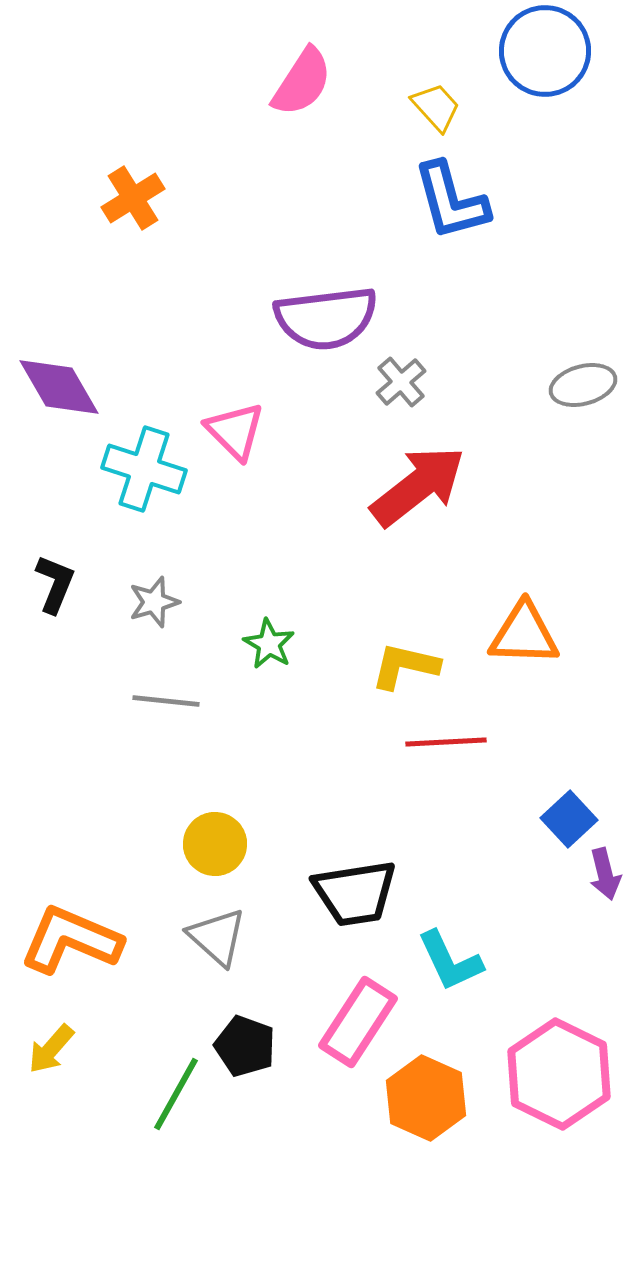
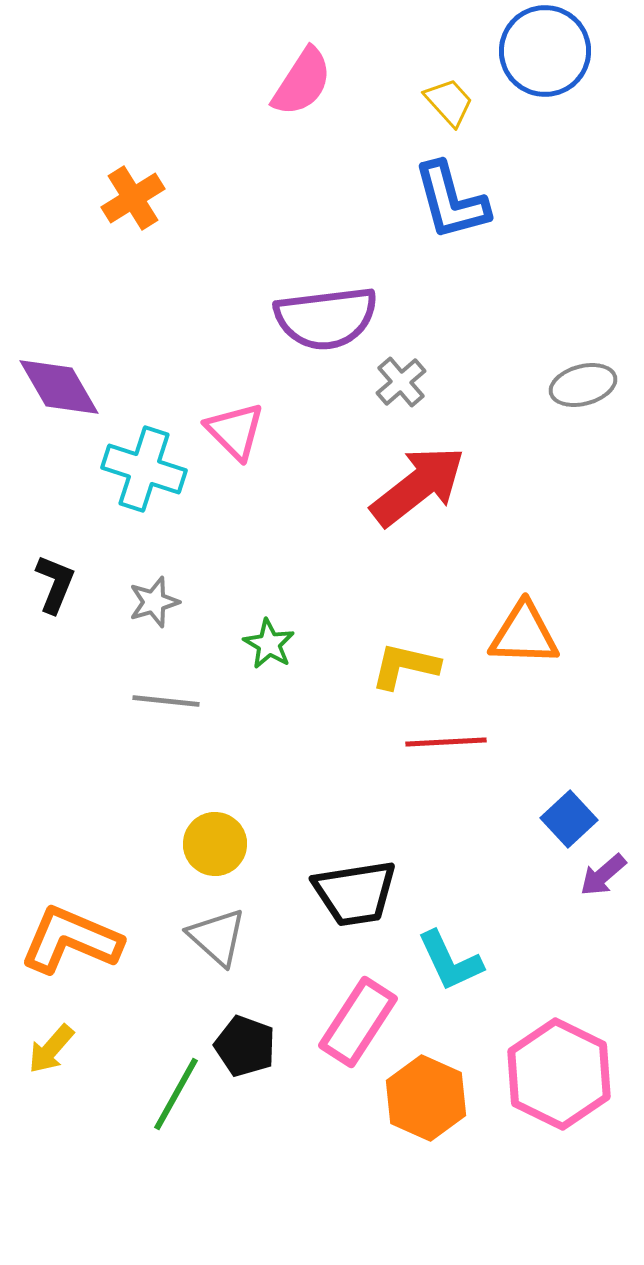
yellow trapezoid: moved 13 px right, 5 px up
purple arrow: moved 2 px left, 1 px down; rotated 63 degrees clockwise
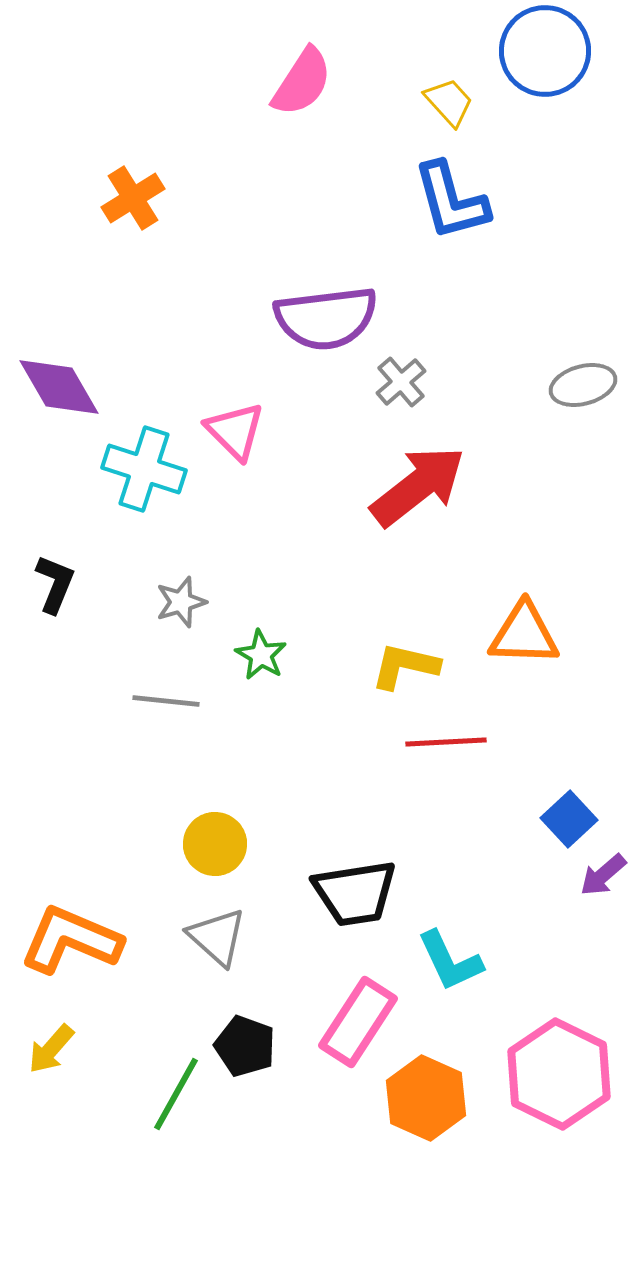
gray star: moved 27 px right
green star: moved 8 px left, 11 px down
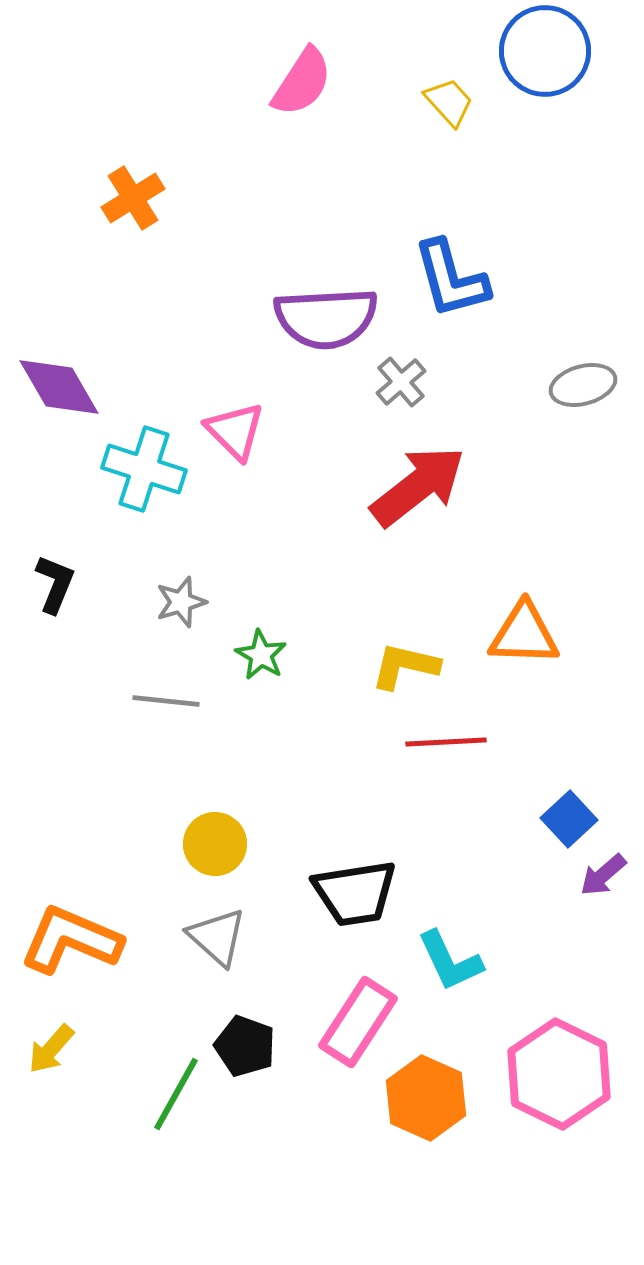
blue L-shape: moved 78 px down
purple semicircle: rotated 4 degrees clockwise
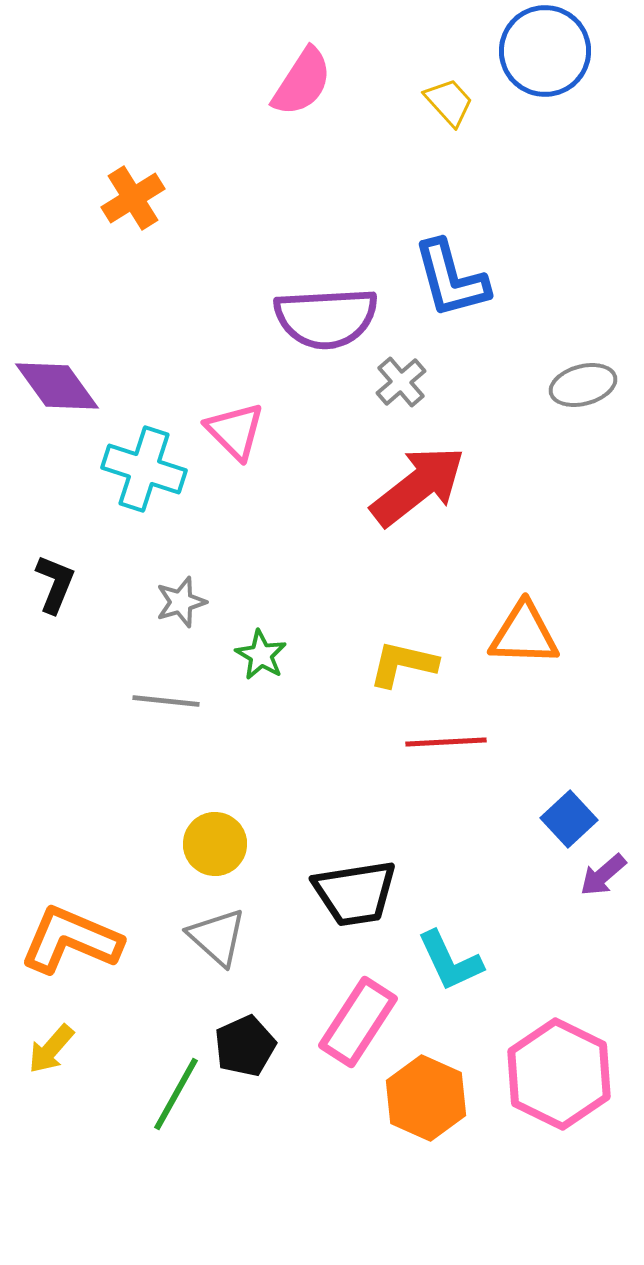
purple diamond: moved 2 px left, 1 px up; rotated 6 degrees counterclockwise
yellow L-shape: moved 2 px left, 2 px up
black pentagon: rotated 28 degrees clockwise
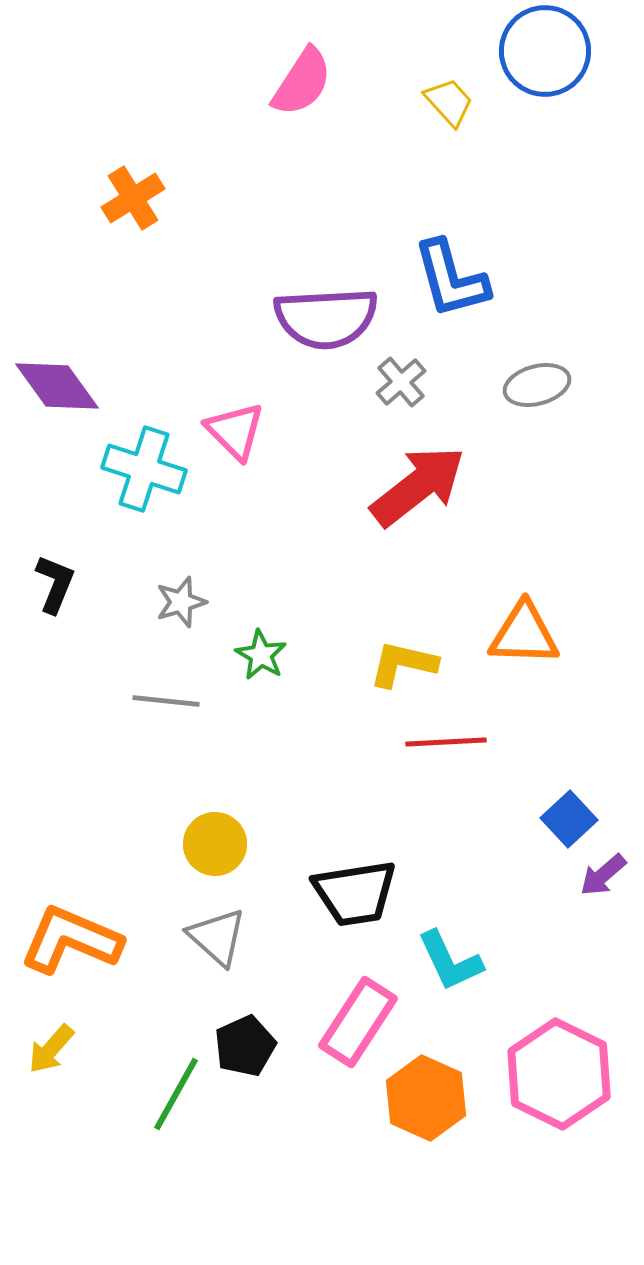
gray ellipse: moved 46 px left
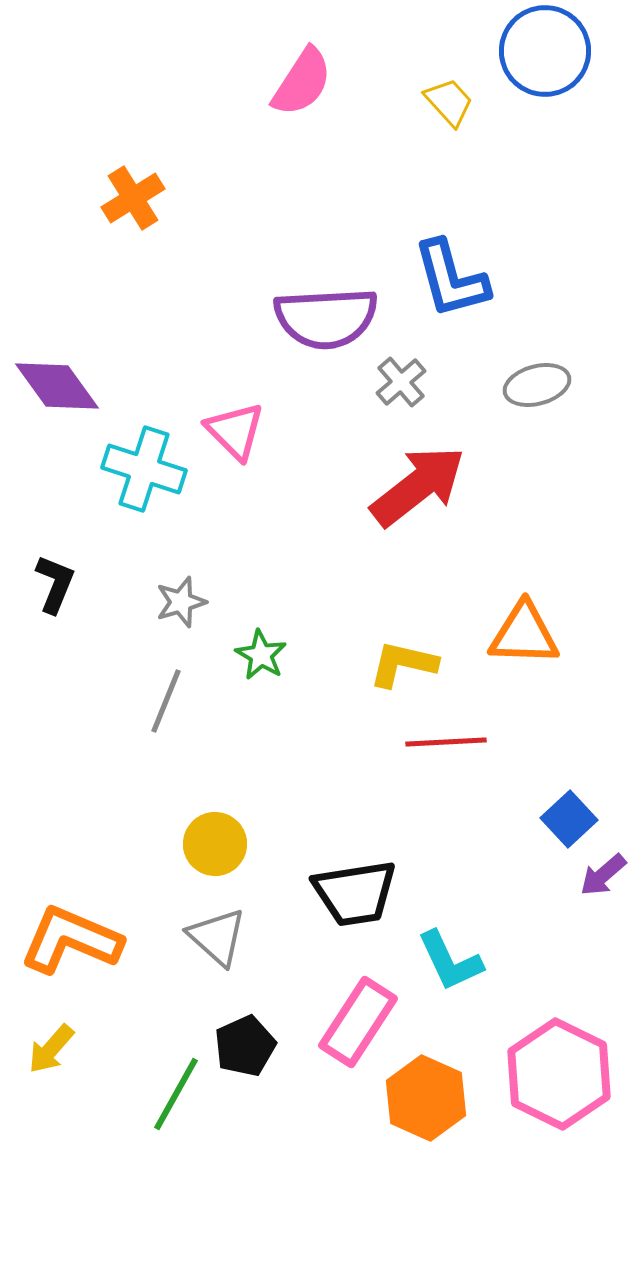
gray line: rotated 74 degrees counterclockwise
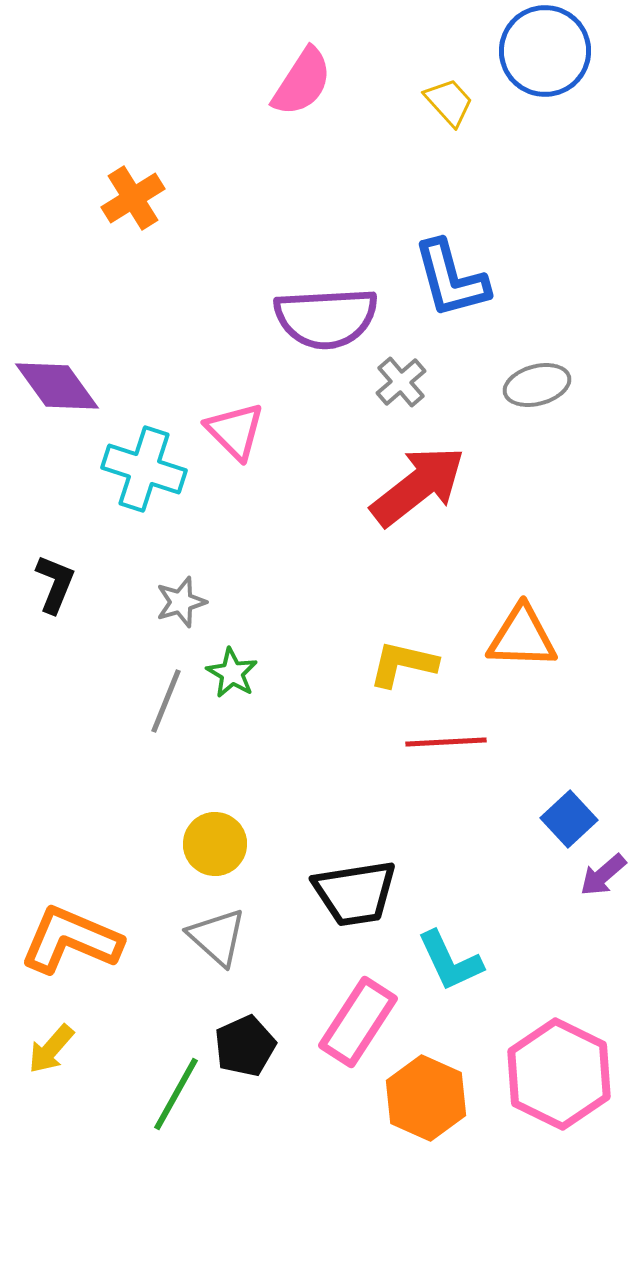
orange triangle: moved 2 px left, 3 px down
green star: moved 29 px left, 18 px down
